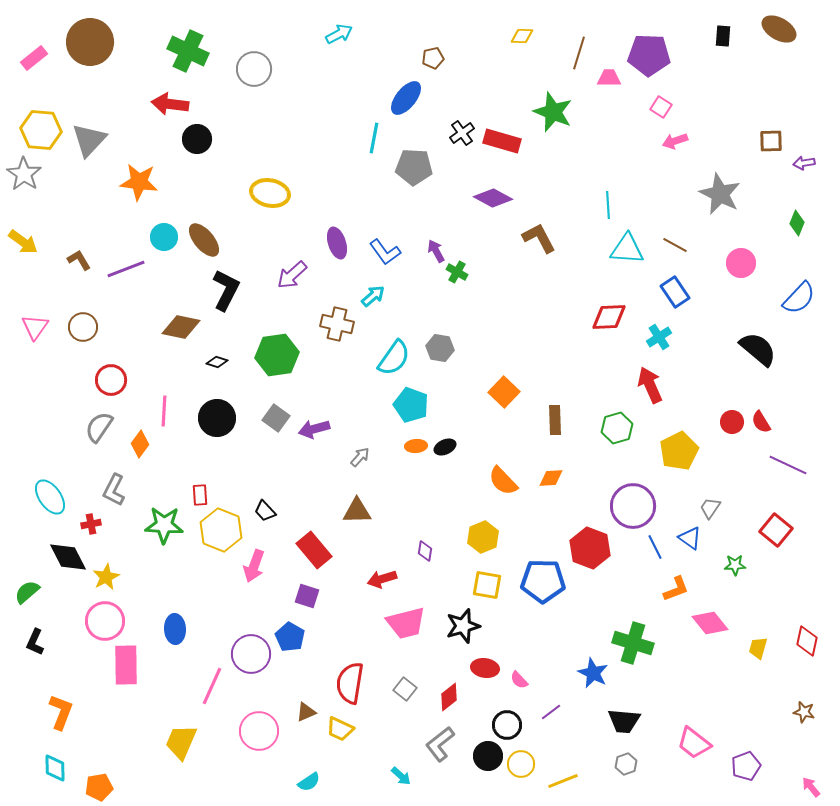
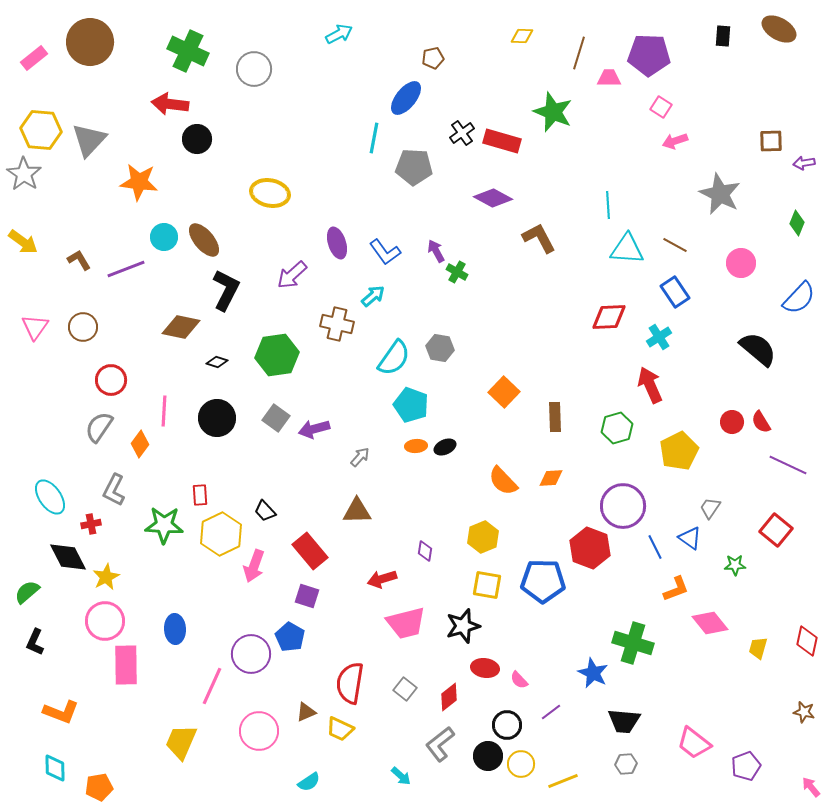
brown rectangle at (555, 420): moved 3 px up
purple circle at (633, 506): moved 10 px left
yellow hexagon at (221, 530): moved 4 px down; rotated 12 degrees clockwise
red rectangle at (314, 550): moved 4 px left, 1 px down
orange L-shape at (61, 712): rotated 90 degrees clockwise
gray hexagon at (626, 764): rotated 15 degrees clockwise
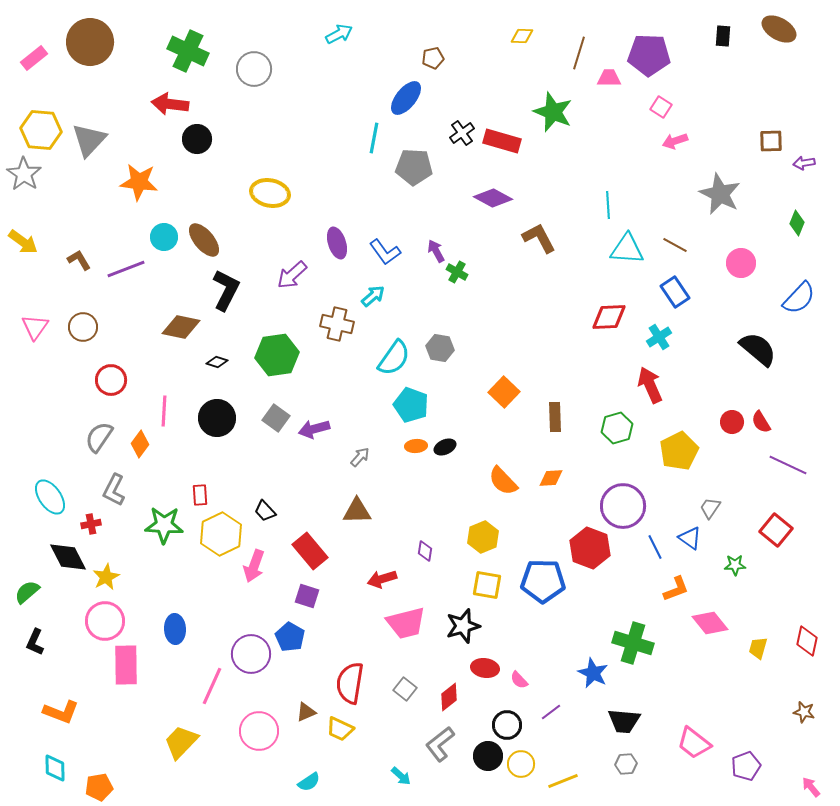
gray semicircle at (99, 427): moved 10 px down
yellow trapezoid at (181, 742): rotated 21 degrees clockwise
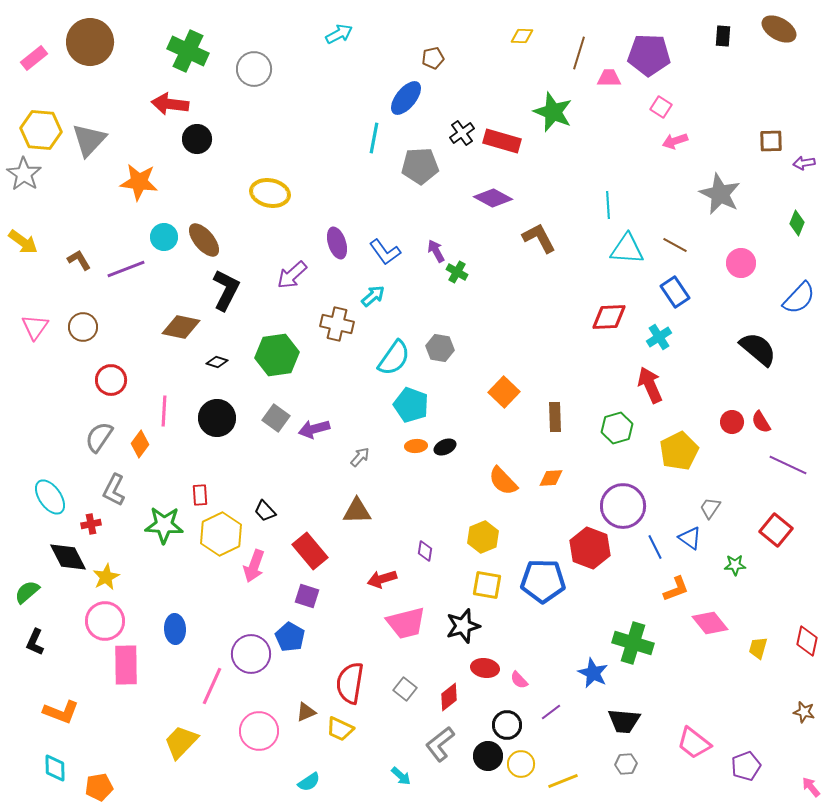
gray pentagon at (414, 167): moved 6 px right, 1 px up; rotated 6 degrees counterclockwise
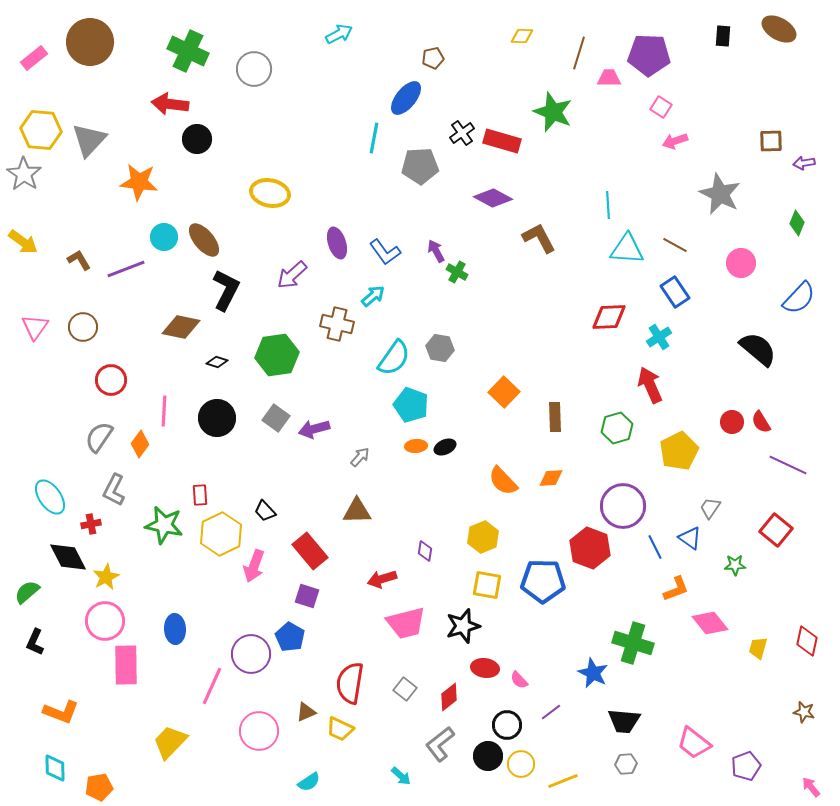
green star at (164, 525): rotated 9 degrees clockwise
yellow trapezoid at (181, 742): moved 11 px left
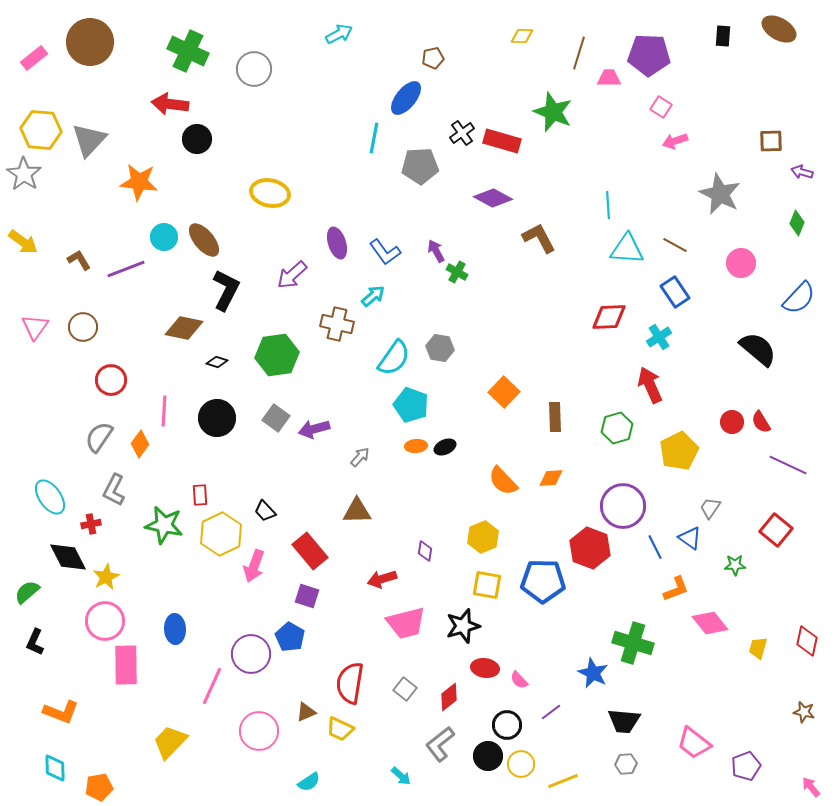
purple arrow at (804, 163): moved 2 px left, 9 px down; rotated 25 degrees clockwise
brown diamond at (181, 327): moved 3 px right, 1 px down
